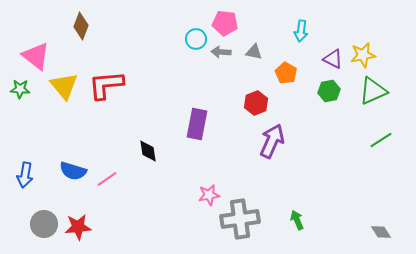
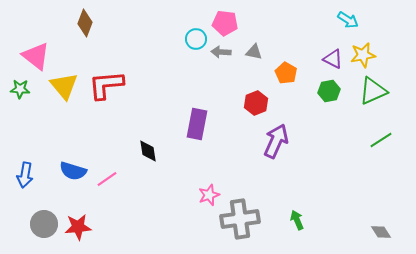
brown diamond: moved 4 px right, 3 px up
cyan arrow: moved 47 px right, 11 px up; rotated 65 degrees counterclockwise
purple arrow: moved 4 px right
pink star: rotated 10 degrees counterclockwise
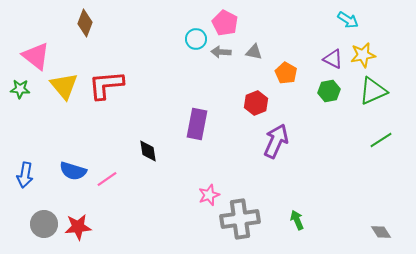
pink pentagon: rotated 20 degrees clockwise
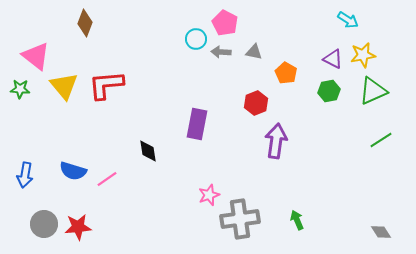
purple arrow: rotated 16 degrees counterclockwise
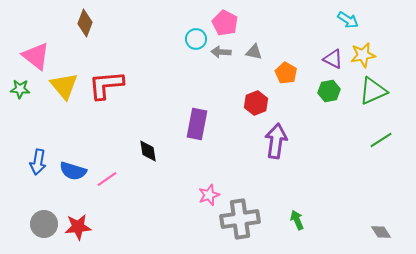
blue arrow: moved 13 px right, 13 px up
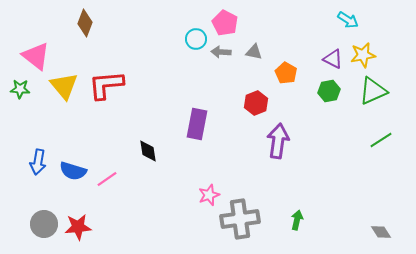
purple arrow: moved 2 px right
green arrow: rotated 36 degrees clockwise
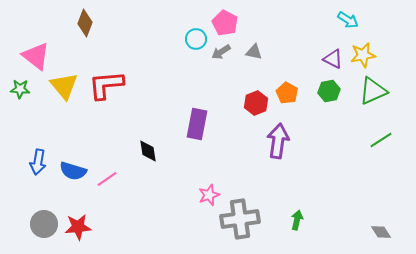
gray arrow: rotated 36 degrees counterclockwise
orange pentagon: moved 1 px right, 20 px down
